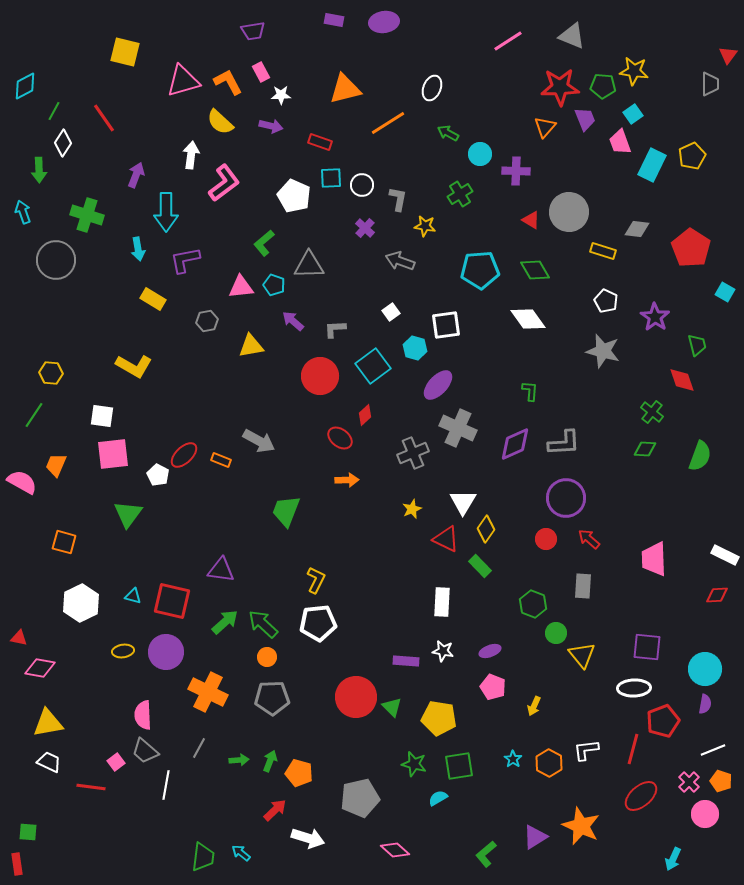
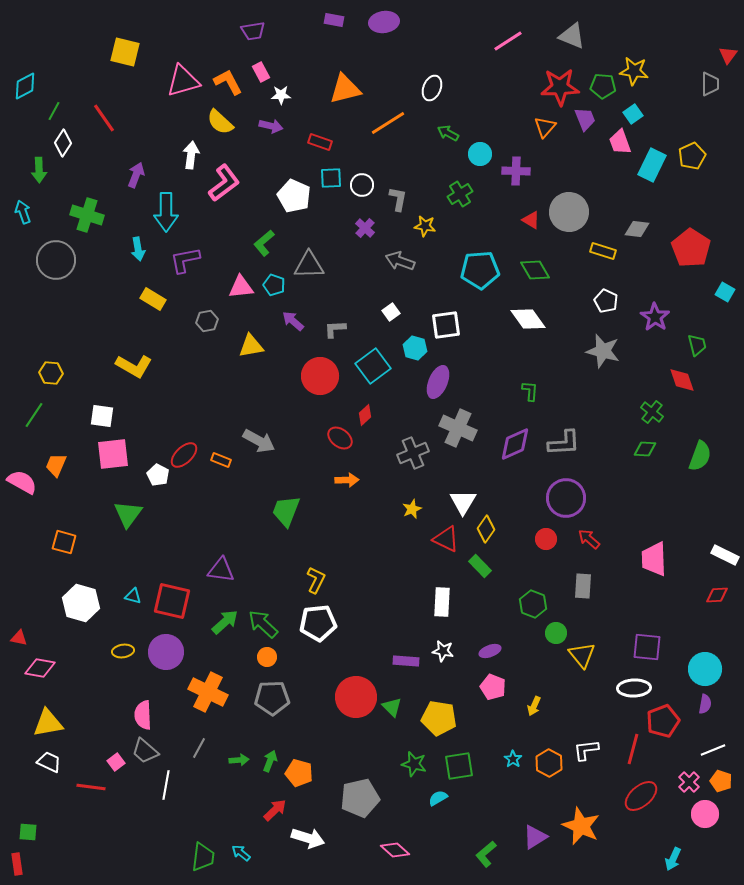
purple ellipse at (438, 385): moved 3 px up; rotated 20 degrees counterclockwise
white hexagon at (81, 603): rotated 18 degrees counterclockwise
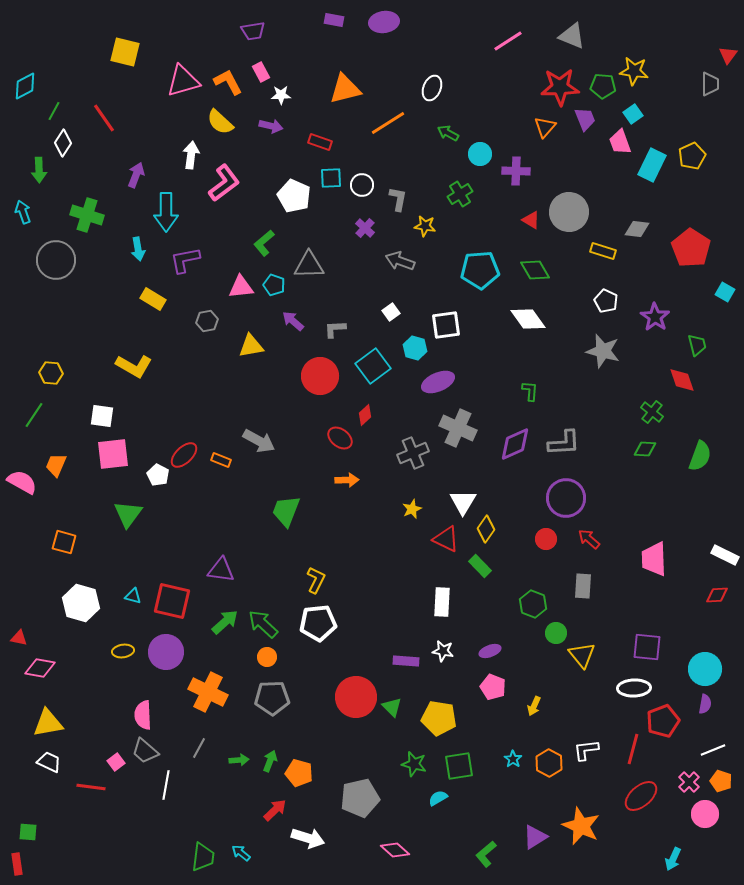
purple ellipse at (438, 382): rotated 44 degrees clockwise
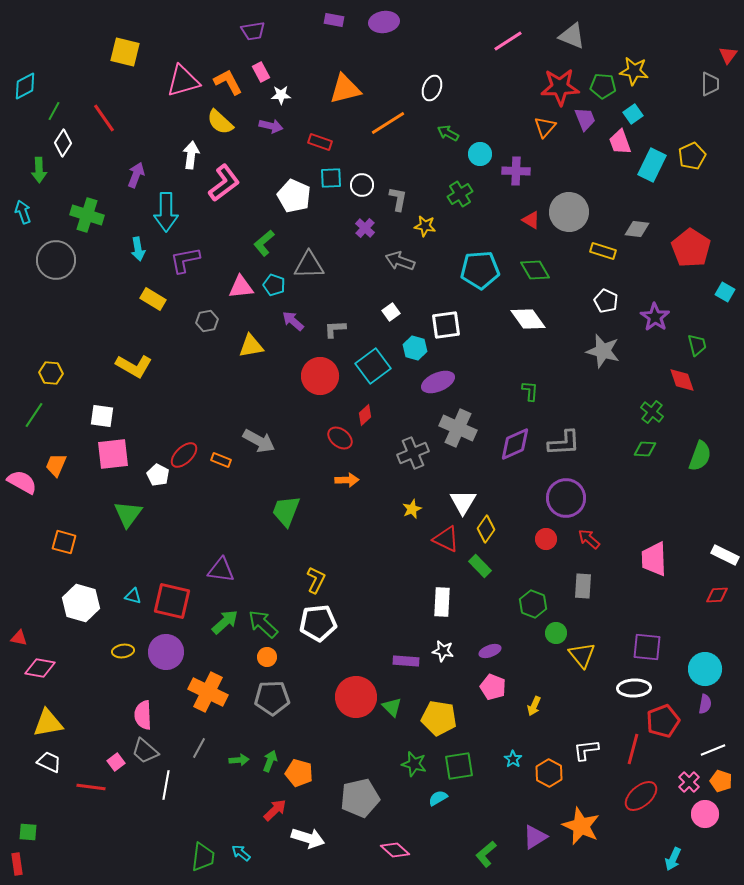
orange hexagon at (549, 763): moved 10 px down
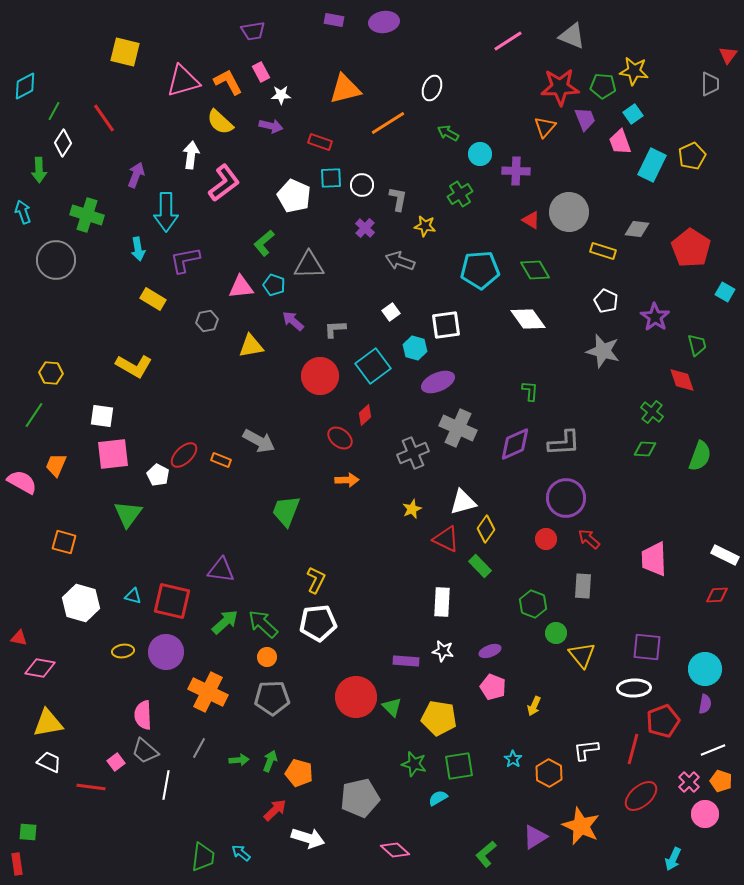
white triangle at (463, 502): rotated 44 degrees clockwise
